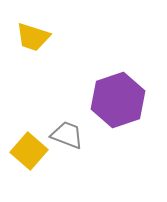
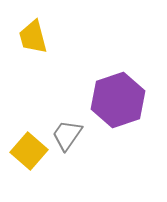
yellow trapezoid: rotated 57 degrees clockwise
gray trapezoid: rotated 76 degrees counterclockwise
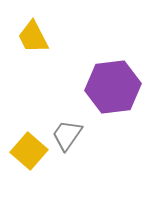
yellow trapezoid: rotated 12 degrees counterclockwise
purple hexagon: moved 5 px left, 13 px up; rotated 12 degrees clockwise
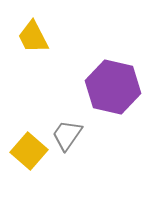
purple hexagon: rotated 20 degrees clockwise
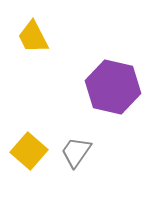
gray trapezoid: moved 9 px right, 17 px down
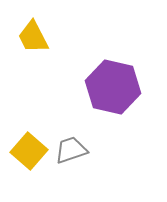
gray trapezoid: moved 5 px left, 2 px up; rotated 36 degrees clockwise
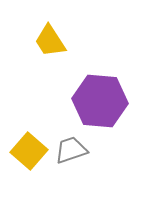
yellow trapezoid: moved 17 px right, 4 px down; rotated 6 degrees counterclockwise
purple hexagon: moved 13 px left, 14 px down; rotated 8 degrees counterclockwise
